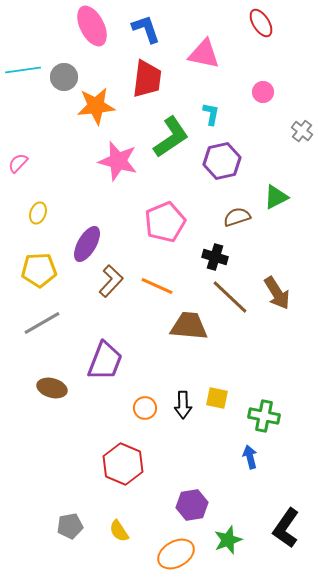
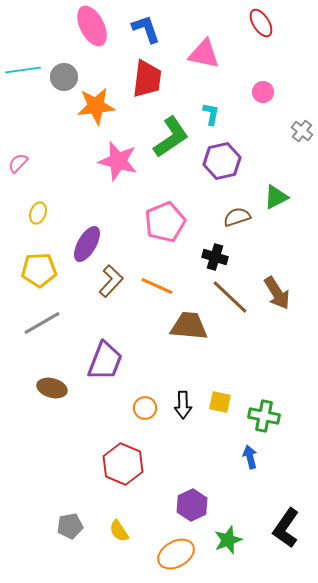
yellow square at (217, 398): moved 3 px right, 4 px down
purple hexagon at (192, 505): rotated 16 degrees counterclockwise
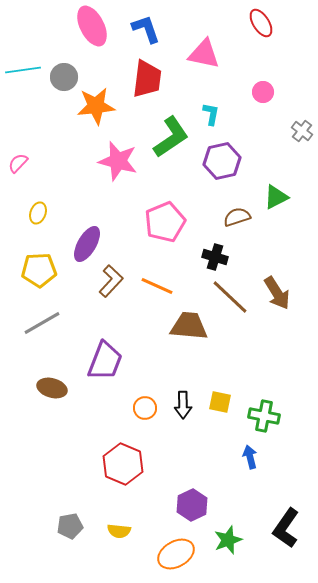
yellow semicircle at (119, 531): rotated 50 degrees counterclockwise
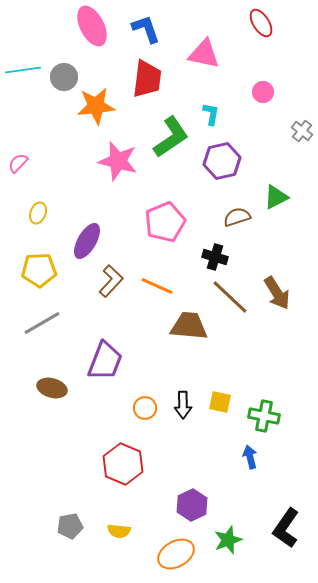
purple ellipse at (87, 244): moved 3 px up
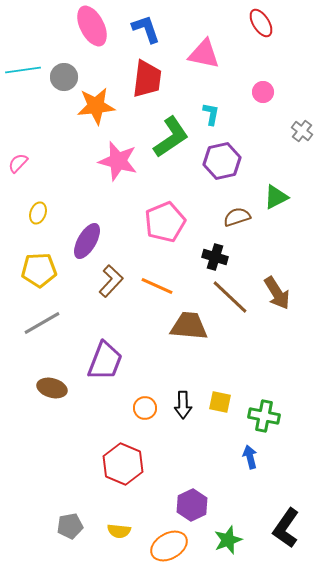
orange ellipse at (176, 554): moved 7 px left, 8 px up
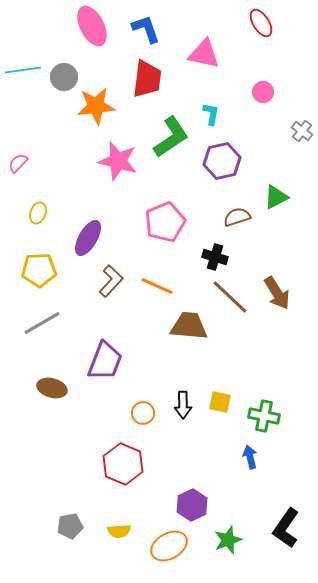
purple ellipse at (87, 241): moved 1 px right, 3 px up
orange circle at (145, 408): moved 2 px left, 5 px down
yellow semicircle at (119, 531): rotated 10 degrees counterclockwise
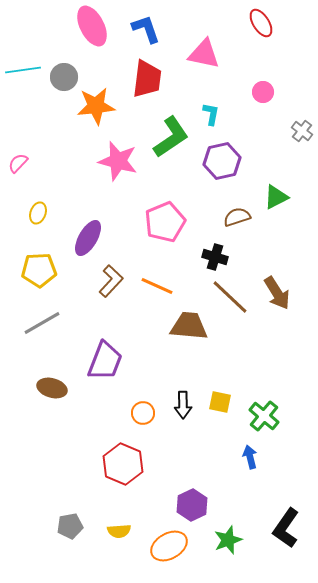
green cross at (264, 416): rotated 28 degrees clockwise
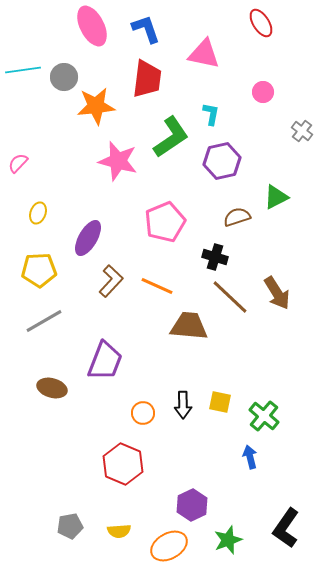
gray line at (42, 323): moved 2 px right, 2 px up
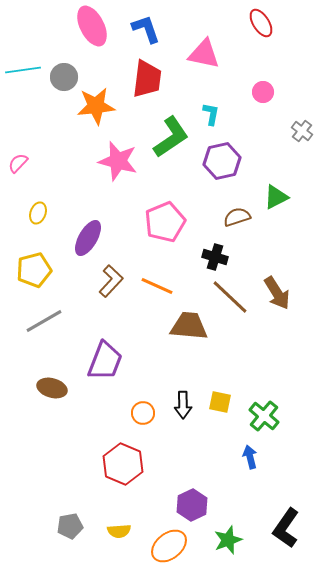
yellow pentagon at (39, 270): moved 5 px left; rotated 12 degrees counterclockwise
orange ellipse at (169, 546): rotated 9 degrees counterclockwise
